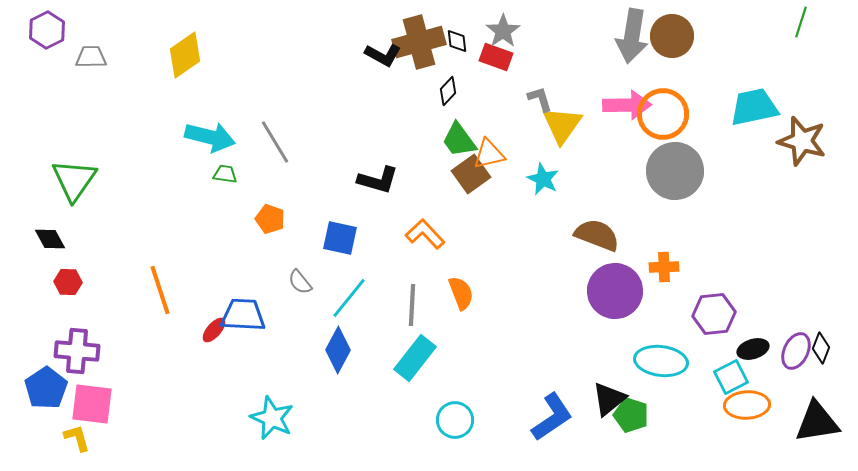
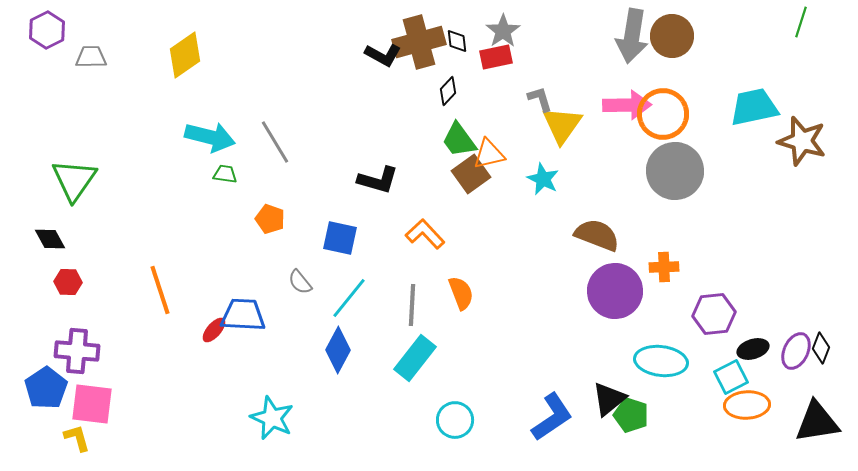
red rectangle at (496, 57): rotated 32 degrees counterclockwise
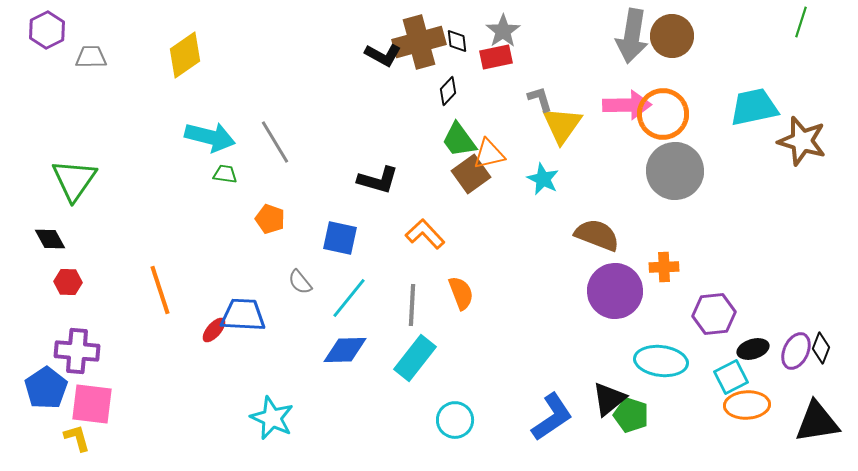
blue diamond at (338, 350): moved 7 px right; rotated 60 degrees clockwise
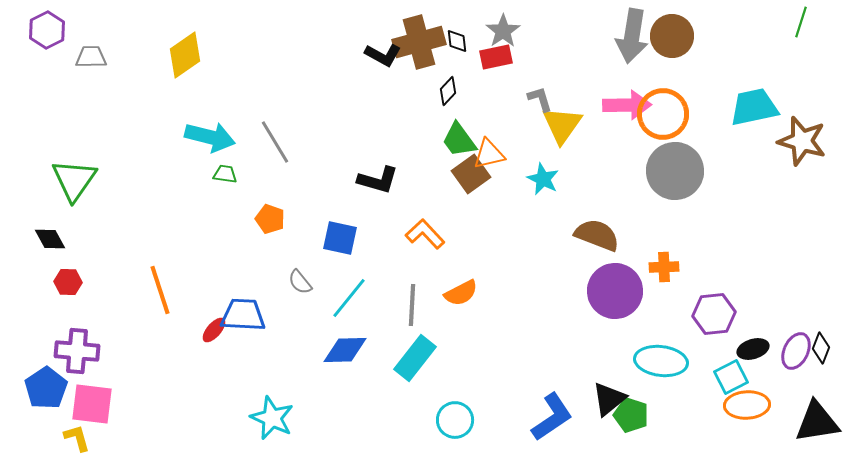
orange semicircle at (461, 293): rotated 84 degrees clockwise
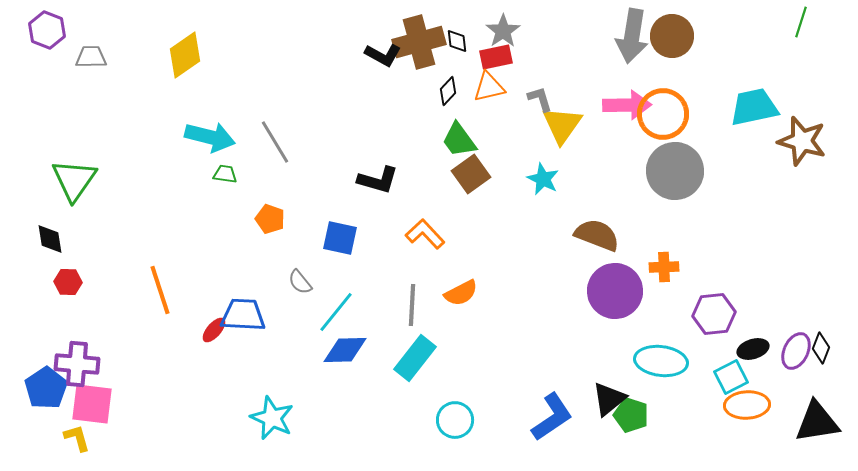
purple hexagon at (47, 30): rotated 12 degrees counterclockwise
orange triangle at (489, 154): moved 67 px up
black diamond at (50, 239): rotated 20 degrees clockwise
cyan line at (349, 298): moved 13 px left, 14 px down
purple cross at (77, 351): moved 13 px down
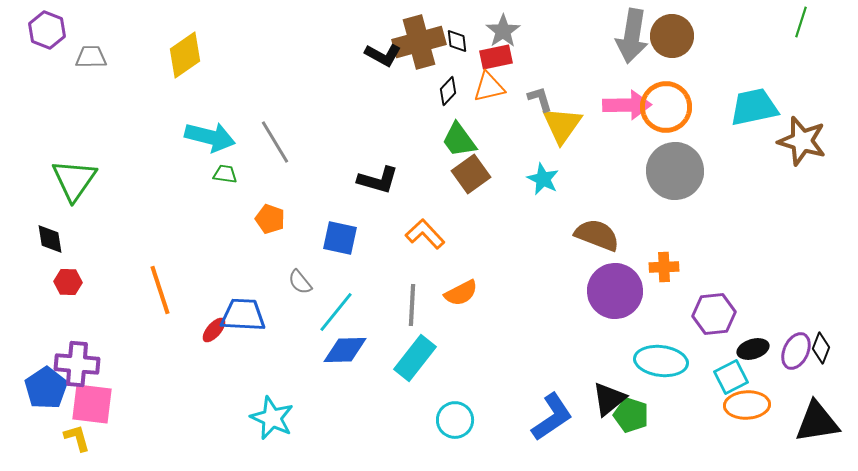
orange circle at (663, 114): moved 3 px right, 7 px up
